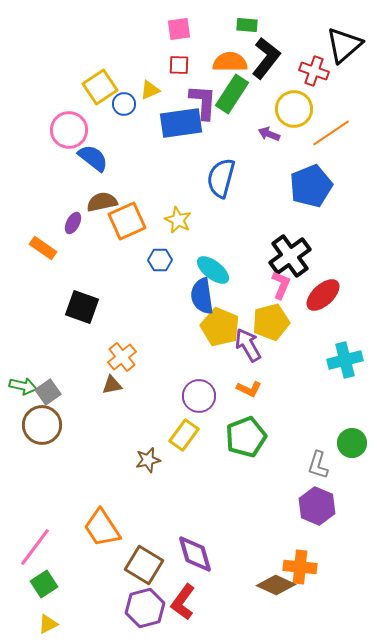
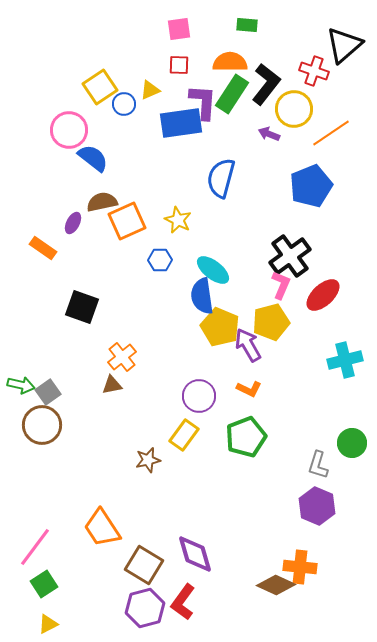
black L-shape at (266, 58): moved 26 px down
green arrow at (23, 386): moved 2 px left, 1 px up
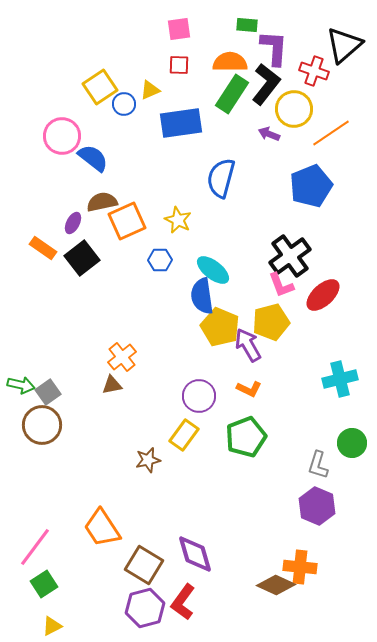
purple L-shape at (203, 102): moved 71 px right, 54 px up
pink circle at (69, 130): moved 7 px left, 6 px down
pink L-shape at (281, 285): rotated 136 degrees clockwise
black square at (82, 307): moved 49 px up; rotated 32 degrees clockwise
cyan cross at (345, 360): moved 5 px left, 19 px down
yellow triangle at (48, 624): moved 4 px right, 2 px down
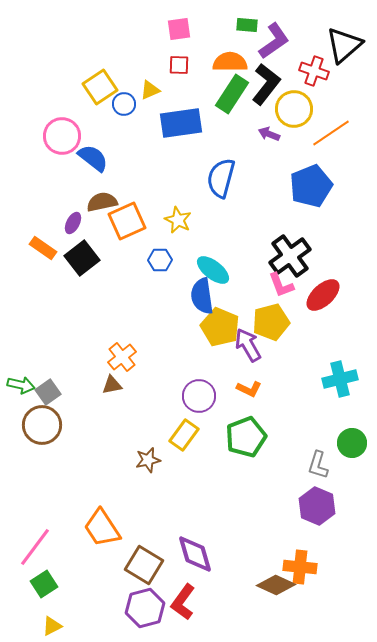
purple L-shape at (274, 48): moved 7 px up; rotated 51 degrees clockwise
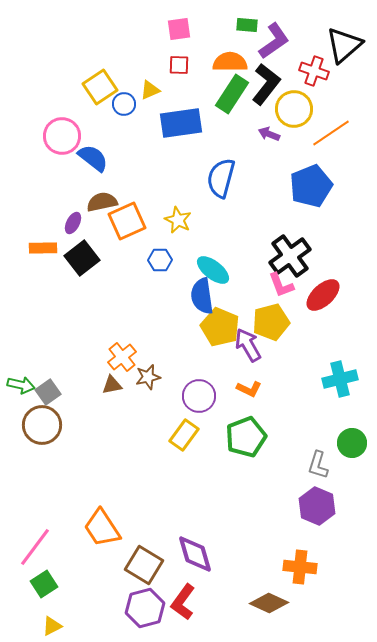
orange rectangle at (43, 248): rotated 36 degrees counterclockwise
brown star at (148, 460): moved 83 px up
brown diamond at (276, 585): moved 7 px left, 18 px down
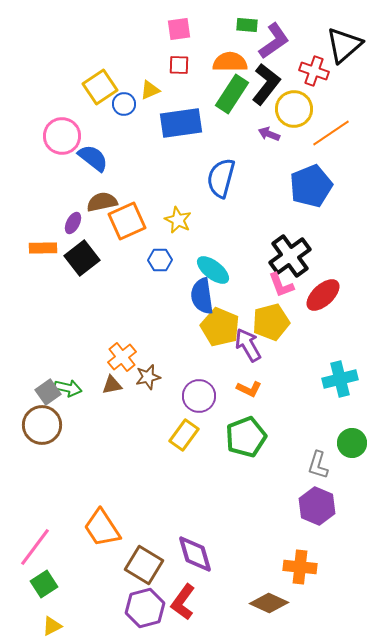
green arrow at (21, 385): moved 47 px right, 3 px down
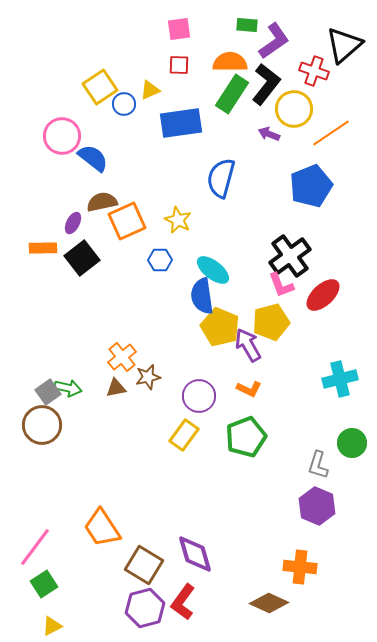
brown triangle at (112, 385): moved 4 px right, 3 px down
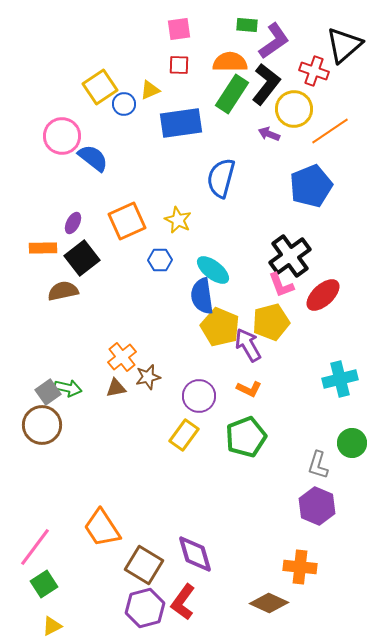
orange line at (331, 133): moved 1 px left, 2 px up
brown semicircle at (102, 202): moved 39 px left, 89 px down
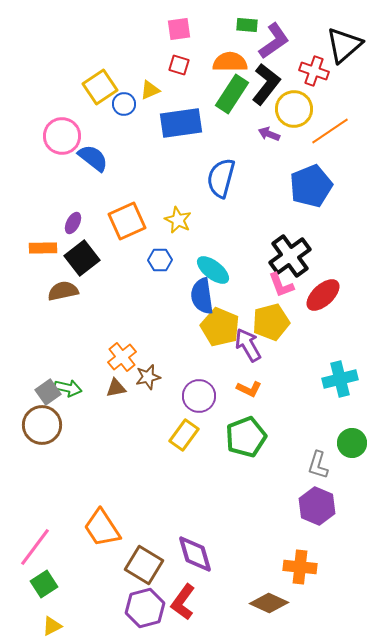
red square at (179, 65): rotated 15 degrees clockwise
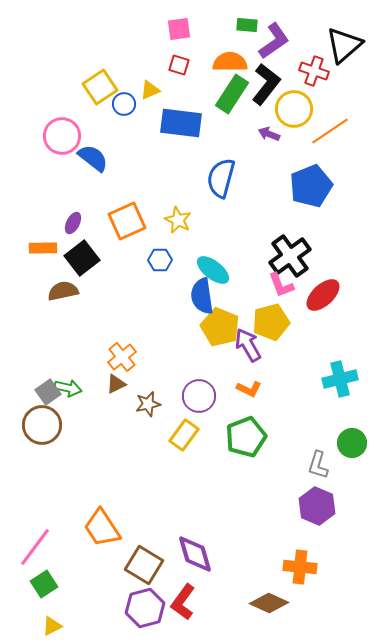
blue rectangle at (181, 123): rotated 15 degrees clockwise
brown star at (148, 377): moved 27 px down
brown triangle at (116, 388): moved 4 px up; rotated 15 degrees counterclockwise
